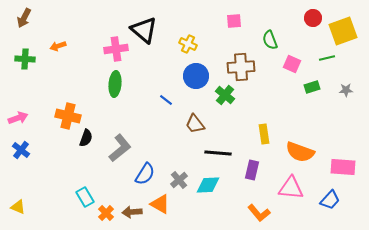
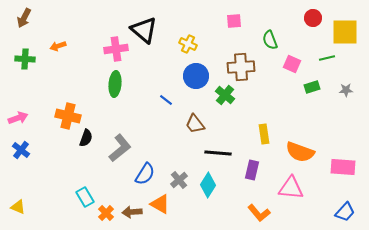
yellow square at (343, 31): moved 2 px right, 1 px down; rotated 20 degrees clockwise
cyan diamond at (208, 185): rotated 55 degrees counterclockwise
blue trapezoid at (330, 200): moved 15 px right, 12 px down
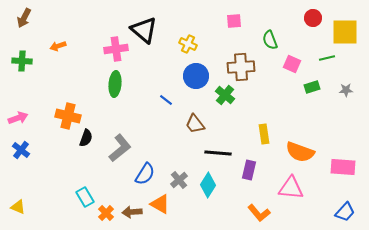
green cross at (25, 59): moved 3 px left, 2 px down
purple rectangle at (252, 170): moved 3 px left
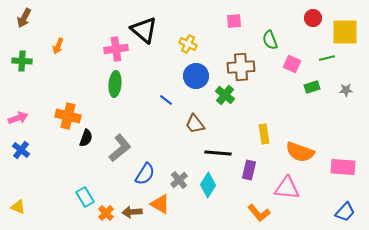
orange arrow at (58, 46): rotated 49 degrees counterclockwise
pink triangle at (291, 188): moved 4 px left
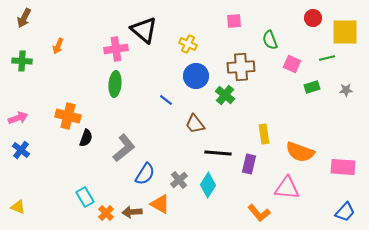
gray L-shape at (120, 148): moved 4 px right
purple rectangle at (249, 170): moved 6 px up
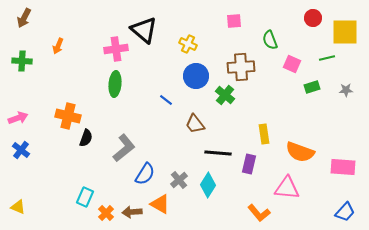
cyan rectangle at (85, 197): rotated 54 degrees clockwise
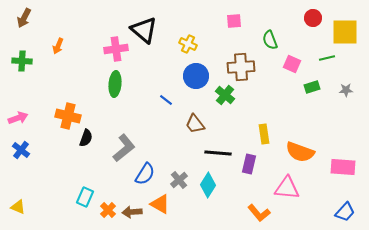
orange cross at (106, 213): moved 2 px right, 3 px up
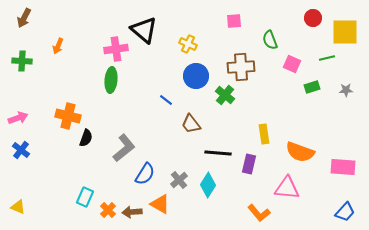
green ellipse at (115, 84): moved 4 px left, 4 px up
brown trapezoid at (195, 124): moved 4 px left
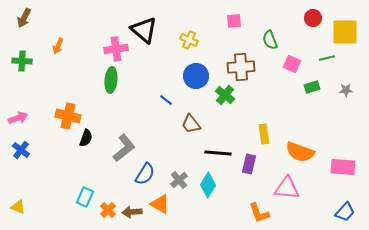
yellow cross at (188, 44): moved 1 px right, 4 px up
orange L-shape at (259, 213): rotated 20 degrees clockwise
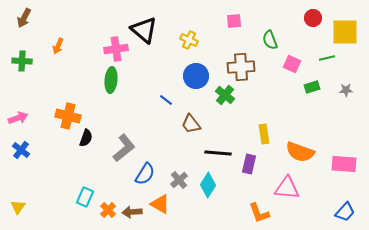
pink rectangle at (343, 167): moved 1 px right, 3 px up
yellow triangle at (18, 207): rotated 42 degrees clockwise
